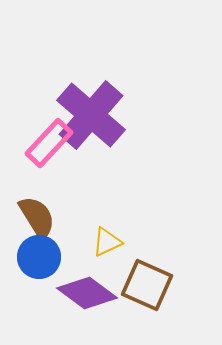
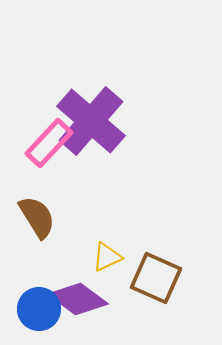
purple cross: moved 6 px down
yellow triangle: moved 15 px down
blue circle: moved 52 px down
brown square: moved 9 px right, 7 px up
purple diamond: moved 9 px left, 6 px down
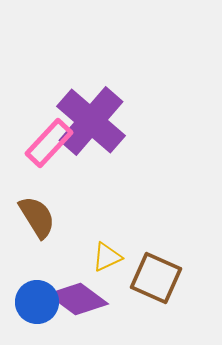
blue circle: moved 2 px left, 7 px up
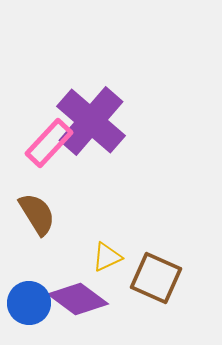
brown semicircle: moved 3 px up
blue circle: moved 8 px left, 1 px down
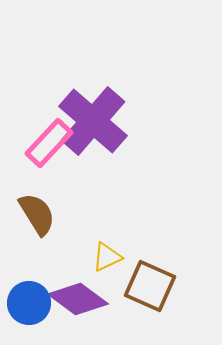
purple cross: moved 2 px right
brown square: moved 6 px left, 8 px down
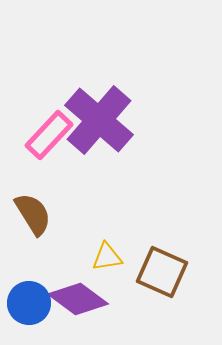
purple cross: moved 6 px right, 1 px up
pink rectangle: moved 8 px up
brown semicircle: moved 4 px left
yellow triangle: rotated 16 degrees clockwise
brown square: moved 12 px right, 14 px up
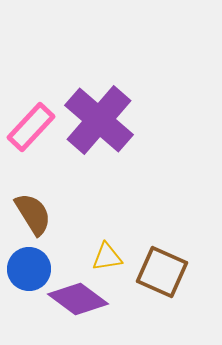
pink rectangle: moved 18 px left, 8 px up
blue circle: moved 34 px up
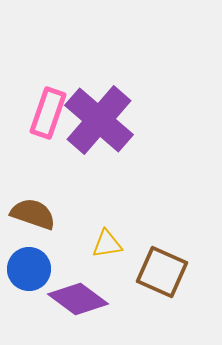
pink rectangle: moved 17 px right, 14 px up; rotated 24 degrees counterclockwise
brown semicircle: rotated 39 degrees counterclockwise
yellow triangle: moved 13 px up
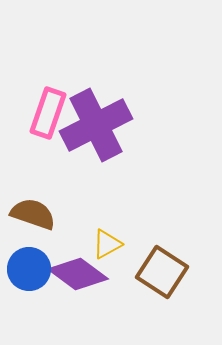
purple cross: moved 3 px left, 5 px down; rotated 22 degrees clockwise
yellow triangle: rotated 20 degrees counterclockwise
brown square: rotated 9 degrees clockwise
purple diamond: moved 25 px up
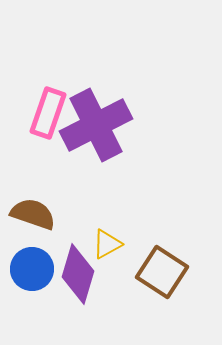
blue circle: moved 3 px right
purple diamond: rotated 70 degrees clockwise
